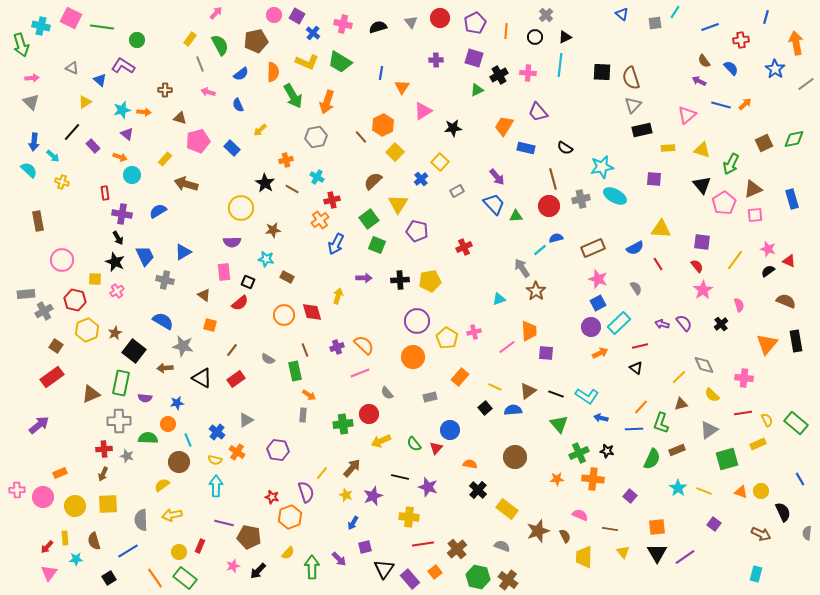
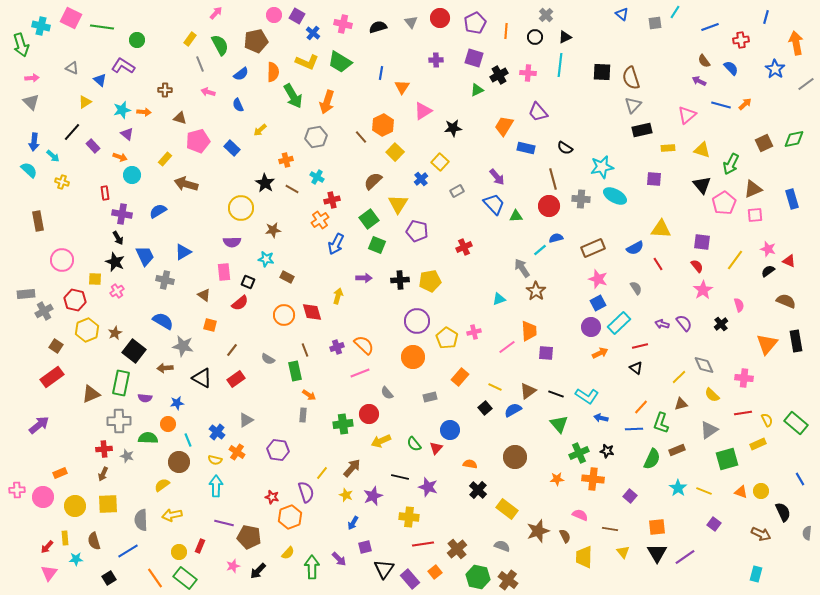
gray cross at (581, 199): rotated 18 degrees clockwise
blue semicircle at (513, 410): rotated 24 degrees counterclockwise
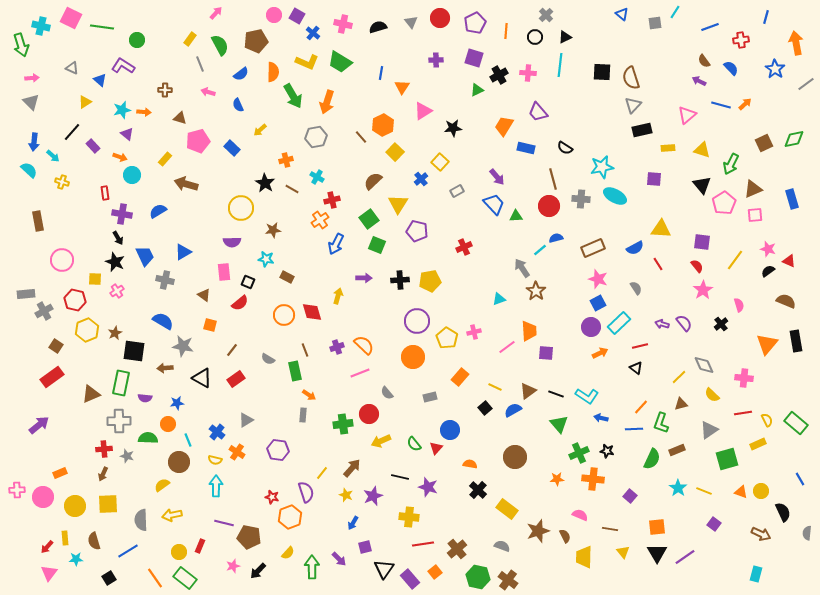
black square at (134, 351): rotated 30 degrees counterclockwise
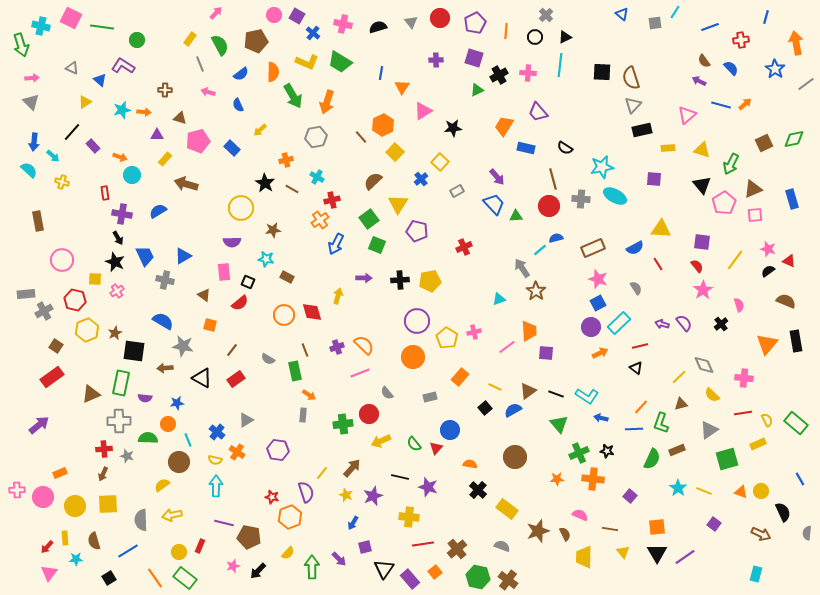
purple triangle at (127, 134): moved 30 px right, 1 px down; rotated 40 degrees counterclockwise
blue triangle at (183, 252): moved 4 px down
brown semicircle at (565, 536): moved 2 px up
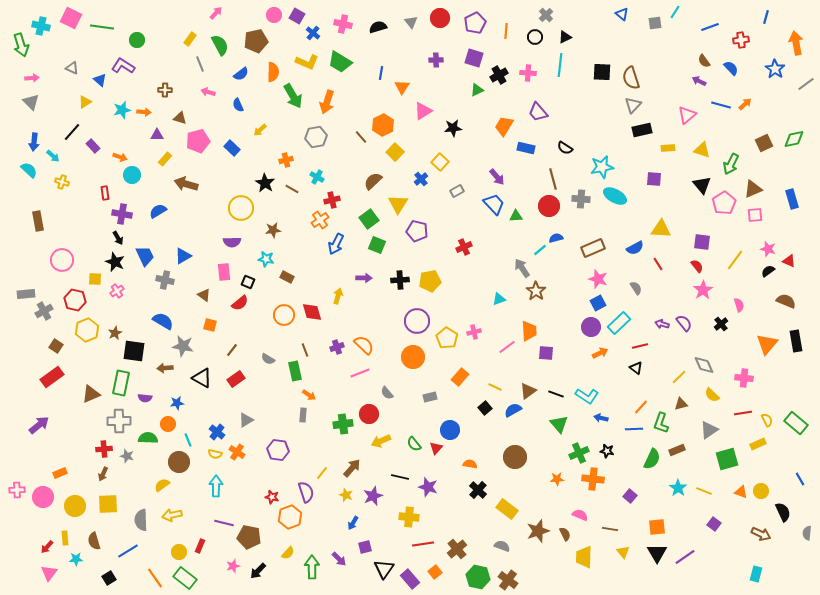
yellow semicircle at (215, 460): moved 6 px up
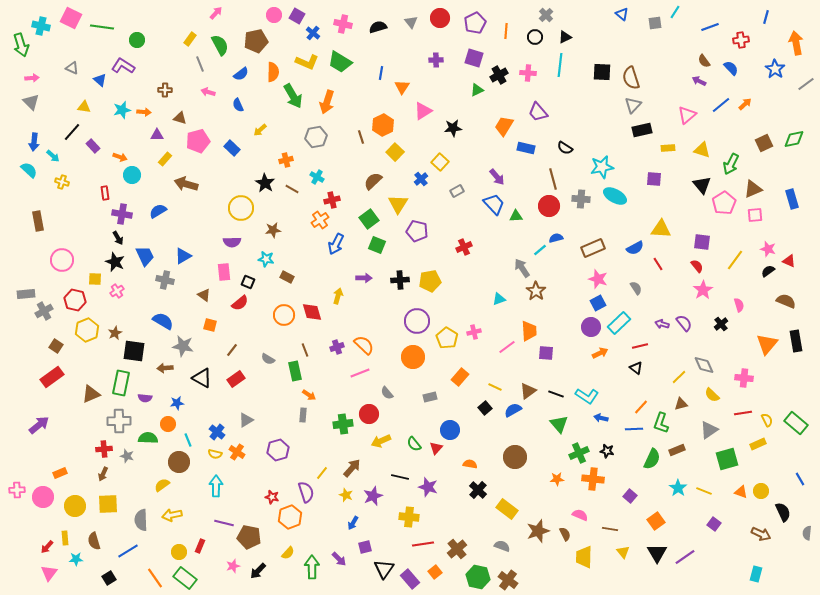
yellow triangle at (85, 102): moved 1 px left, 5 px down; rotated 40 degrees clockwise
blue line at (721, 105): rotated 54 degrees counterclockwise
brown line at (361, 137): rotated 24 degrees clockwise
purple hexagon at (278, 450): rotated 25 degrees counterclockwise
orange square at (657, 527): moved 1 px left, 6 px up; rotated 30 degrees counterclockwise
